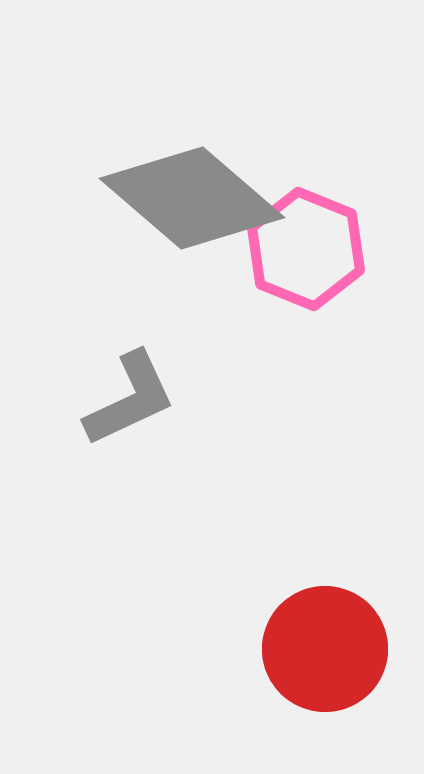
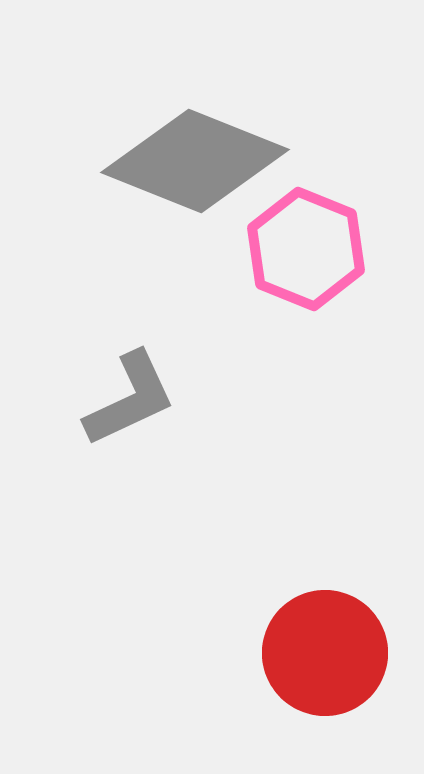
gray diamond: moved 3 px right, 37 px up; rotated 19 degrees counterclockwise
red circle: moved 4 px down
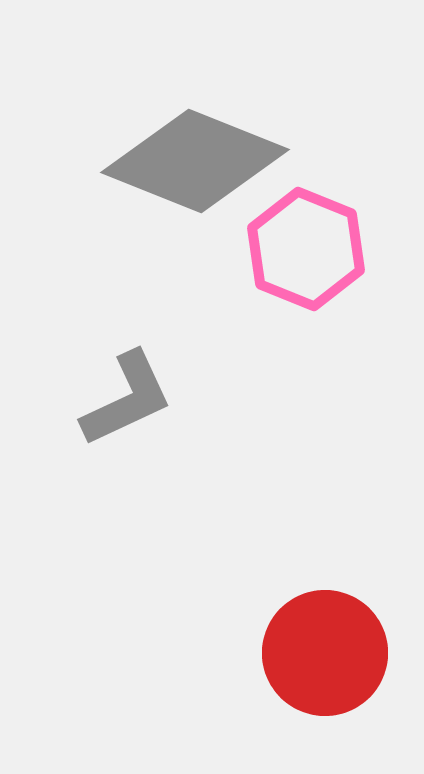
gray L-shape: moved 3 px left
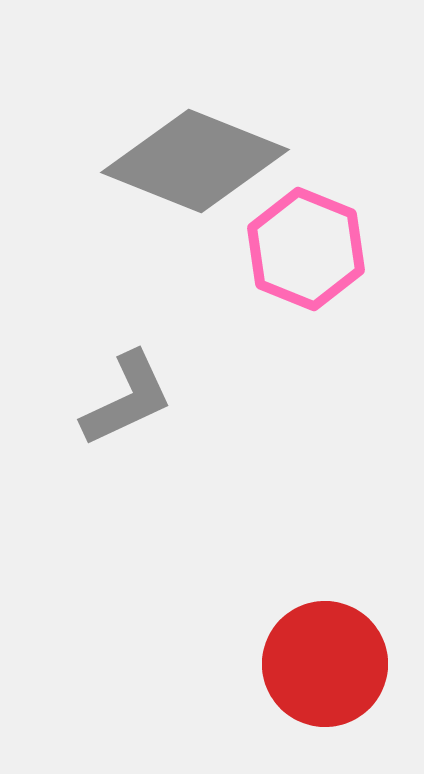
red circle: moved 11 px down
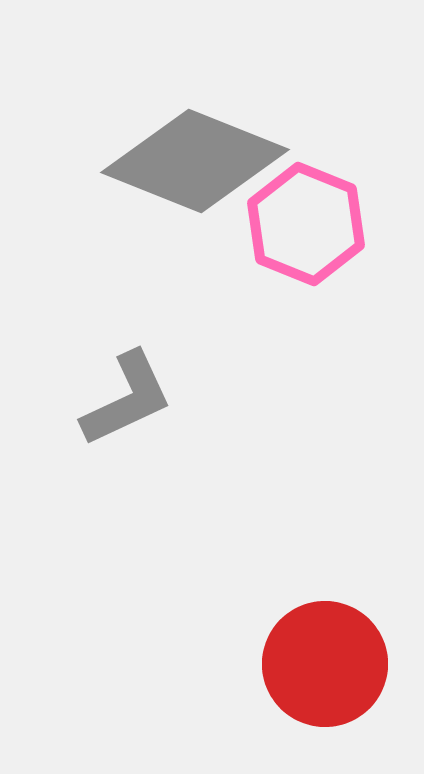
pink hexagon: moved 25 px up
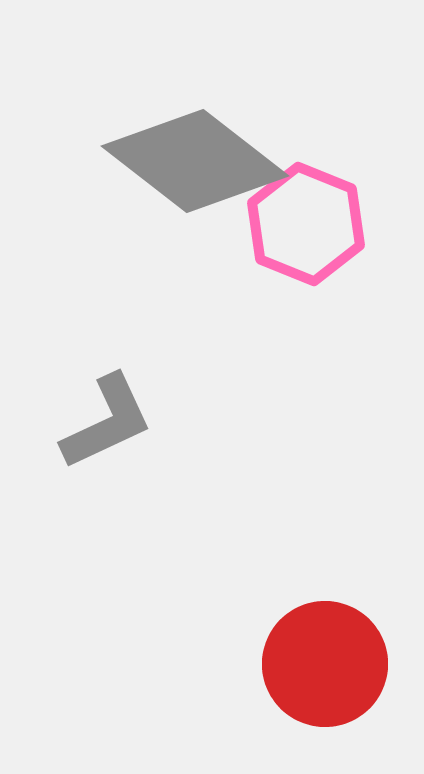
gray diamond: rotated 16 degrees clockwise
gray L-shape: moved 20 px left, 23 px down
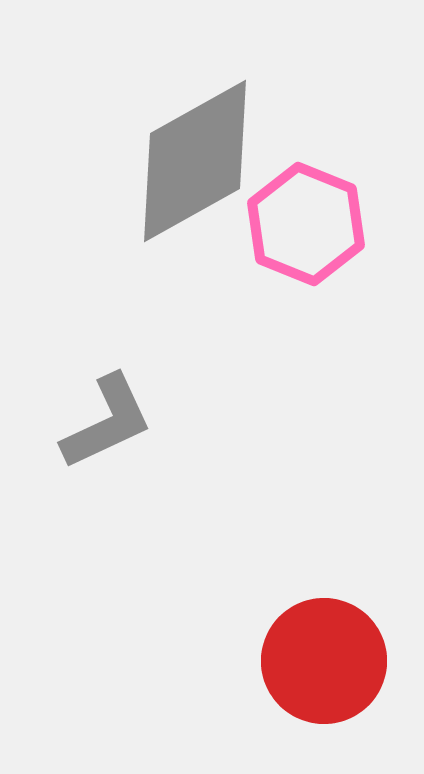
gray diamond: rotated 67 degrees counterclockwise
red circle: moved 1 px left, 3 px up
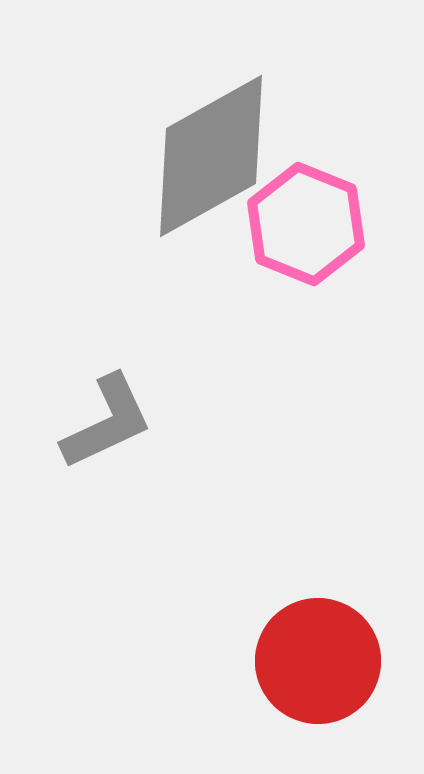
gray diamond: moved 16 px right, 5 px up
red circle: moved 6 px left
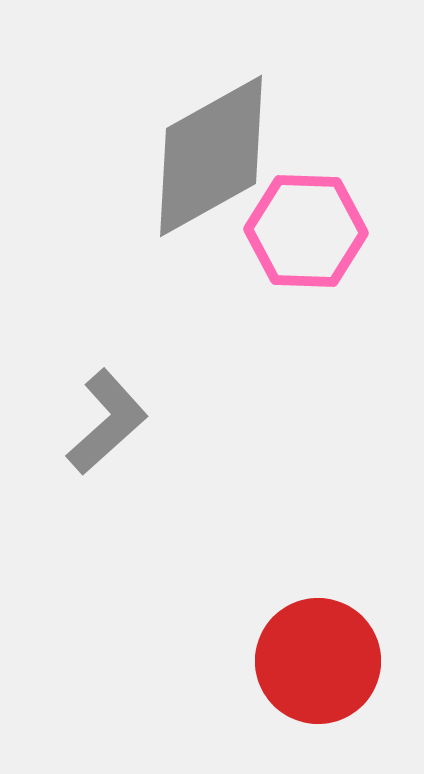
pink hexagon: moved 7 px down; rotated 20 degrees counterclockwise
gray L-shape: rotated 17 degrees counterclockwise
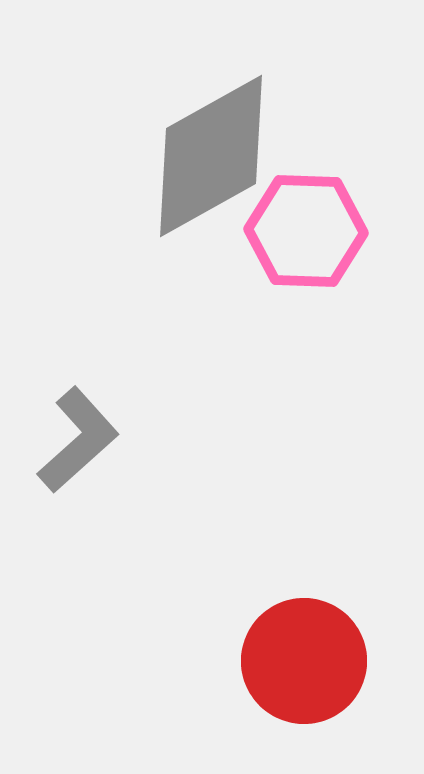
gray L-shape: moved 29 px left, 18 px down
red circle: moved 14 px left
